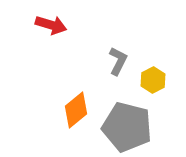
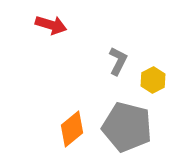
orange diamond: moved 4 px left, 19 px down
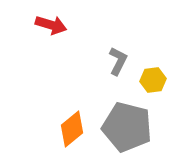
yellow hexagon: rotated 20 degrees clockwise
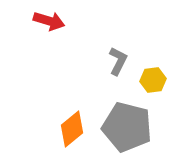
red arrow: moved 2 px left, 4 px up
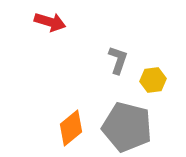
red arrow: moved 1 px right, 1 px down
gray L-shape: moved 1 px up; rotated 8 degrees counterclockwise
orange diamond: moved 1 px left, 1 px up
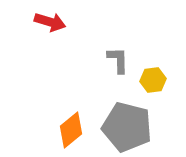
gray L-shape: rotated 20 degrees counterclockwise
orange diamond: moved 2 px down
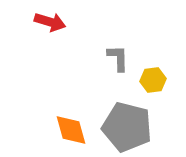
gray L-shape: moved 2 px up
orange diamond: rotated 66 degrees counterclockwise
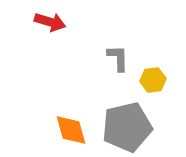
gray pentagon: rotated 27 degrees counterclockwise
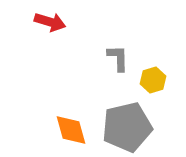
yellow hexagon: rotated 10 degrees counterclockwise
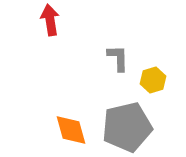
red arrow: moved 2 px up; rotated 116 degrees counterclockwise
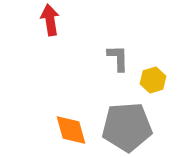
gray pentagon: rotated 9 degrees clockwise
